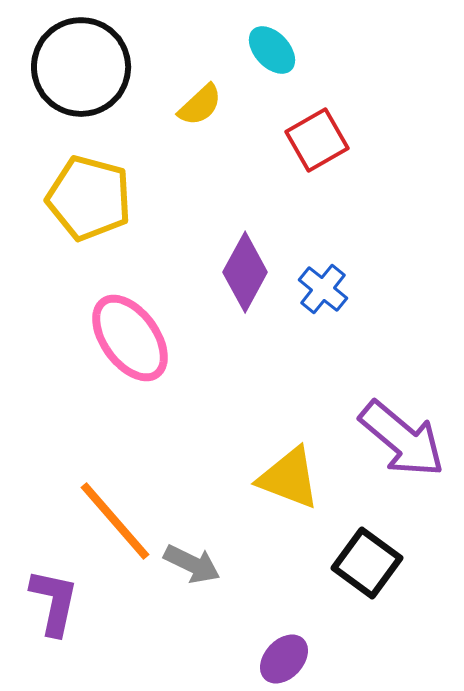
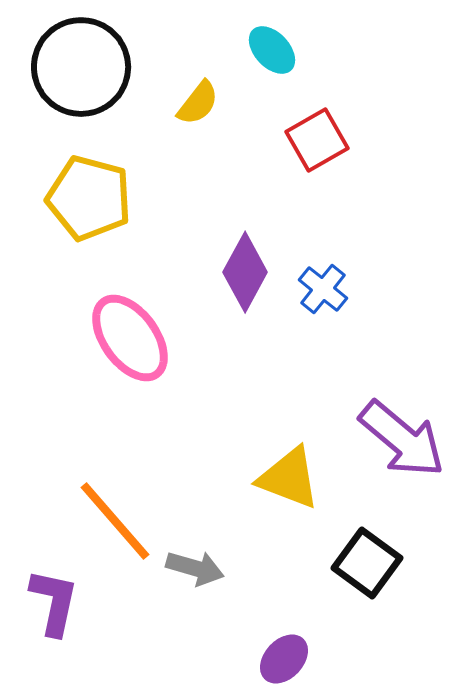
yellow semicircle: moved 2 px left, 2 px up; rotated 9 degrees counterclockwise
gray arrow: moved 3 px right, 4 px down; rotated 10 degrees counterclockwise
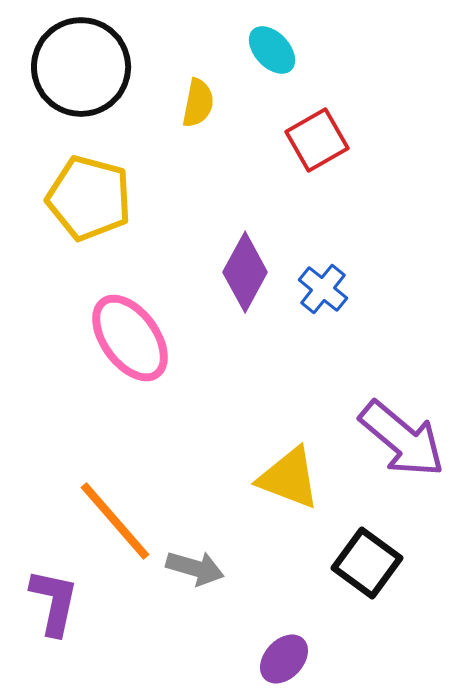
yellow semicircle: rotated 27 degrees counterclockwise
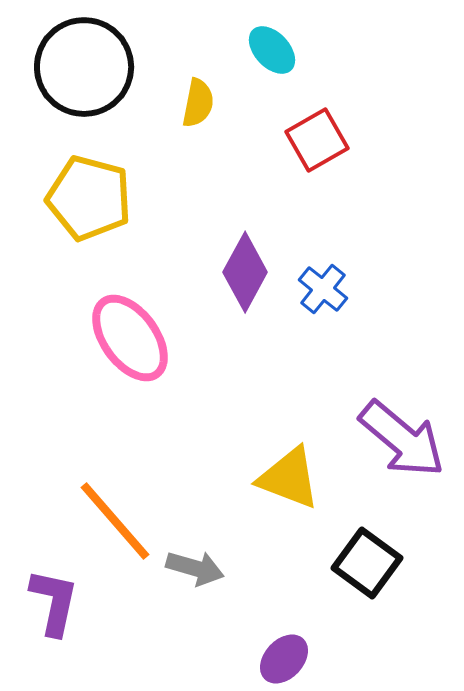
black circle: moved 3 px right
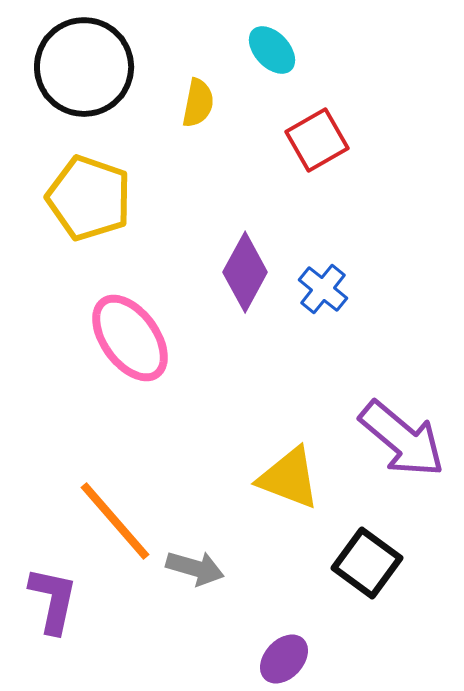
yellow pentagon: rotated 4 degrees clockwise
purple L-shape: moved 1 px left, 2 px up
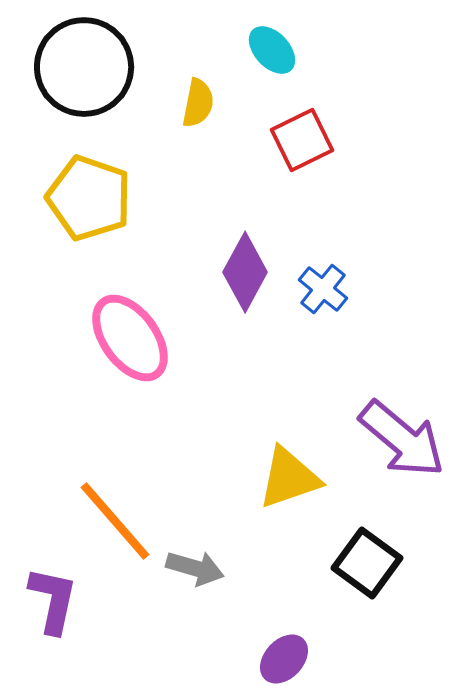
red square: moved 15 px left; rotated 4 degrees clockwise
yellow triangle: rotated 40 degrees counterclockwise
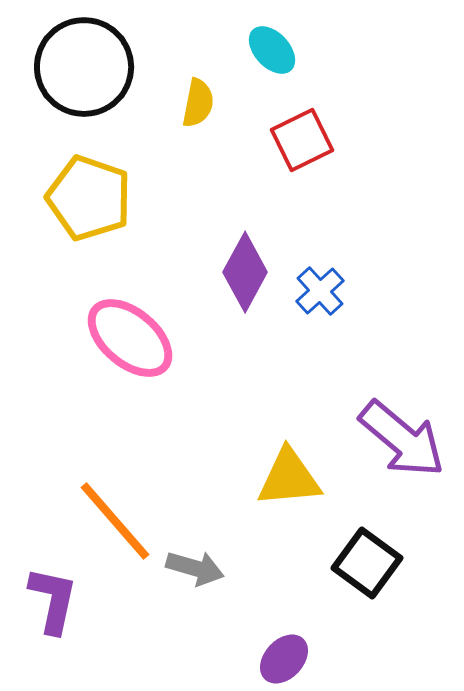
blue cross: moved 3 px left, 2 px down; rotated 9 degrees clockwise
pink ellipse: rotated 14 degrees counterclockwise
yellow triangle: rotated 14 degrees clockwise
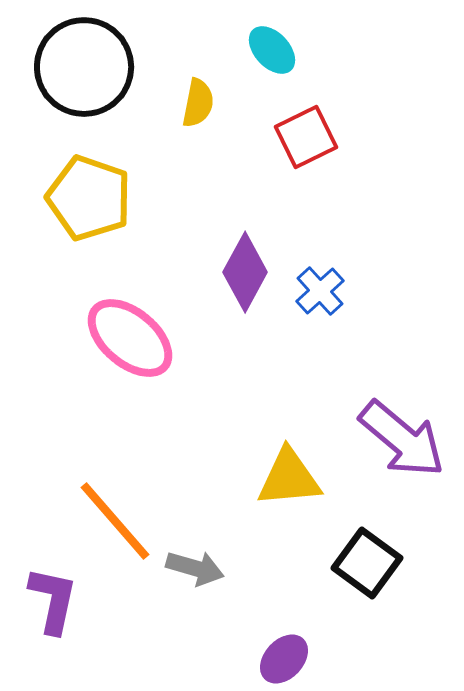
red square: moved 4 px right, 3 px up
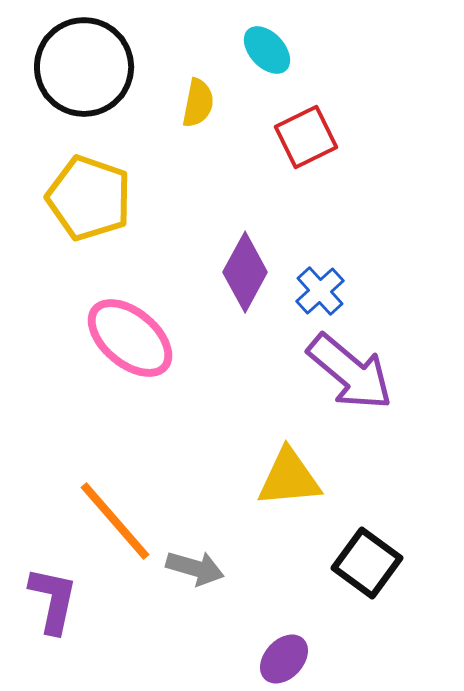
cyan ellipse: moved 5 px left
purple arrow: moved 52 px left, 67 px up
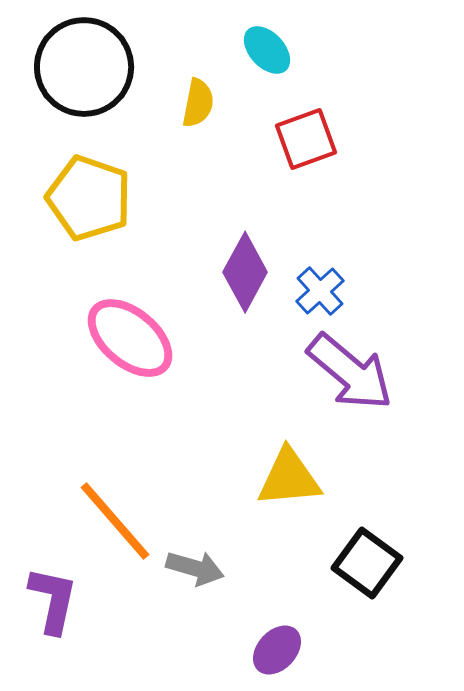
red square: moved 2 px down; rotated 6 degrees clockwise
purple ellipse: moved 7 px left, 9 px up
